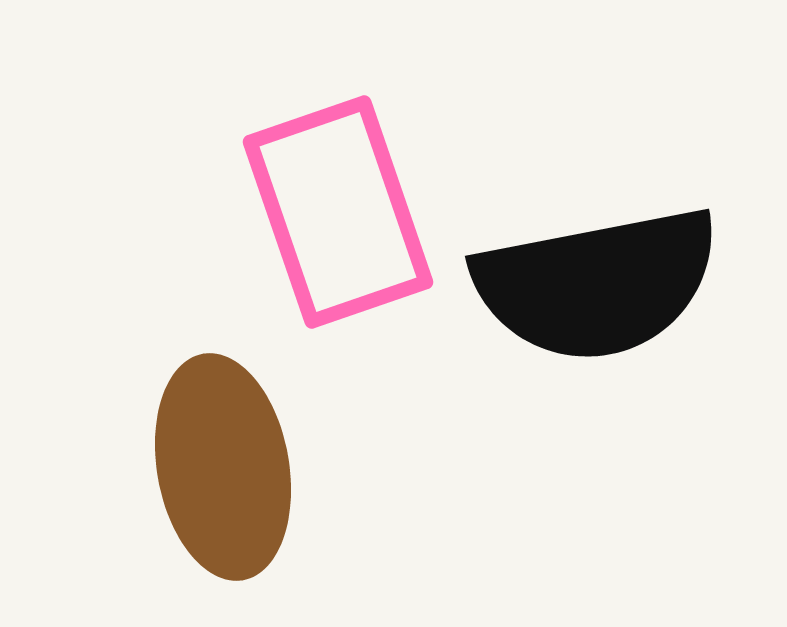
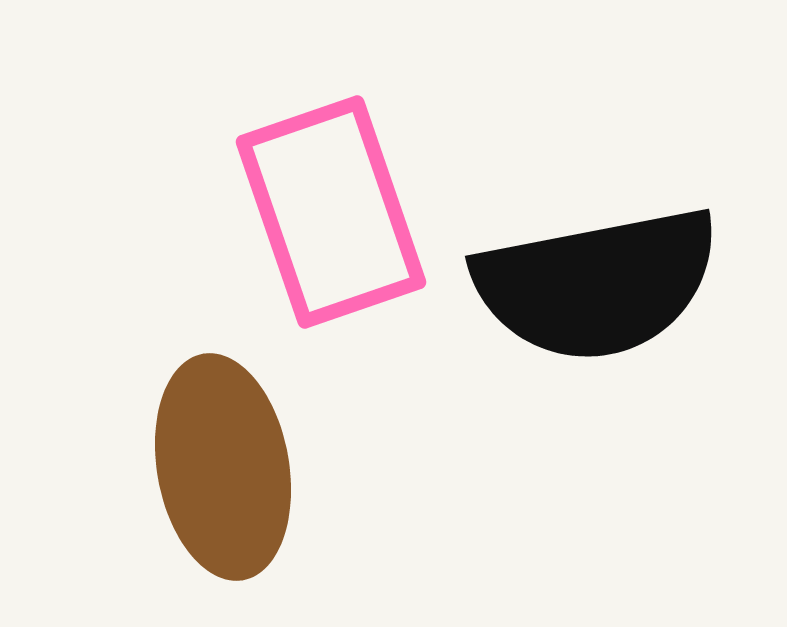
pink rectangle: moved 7 px left
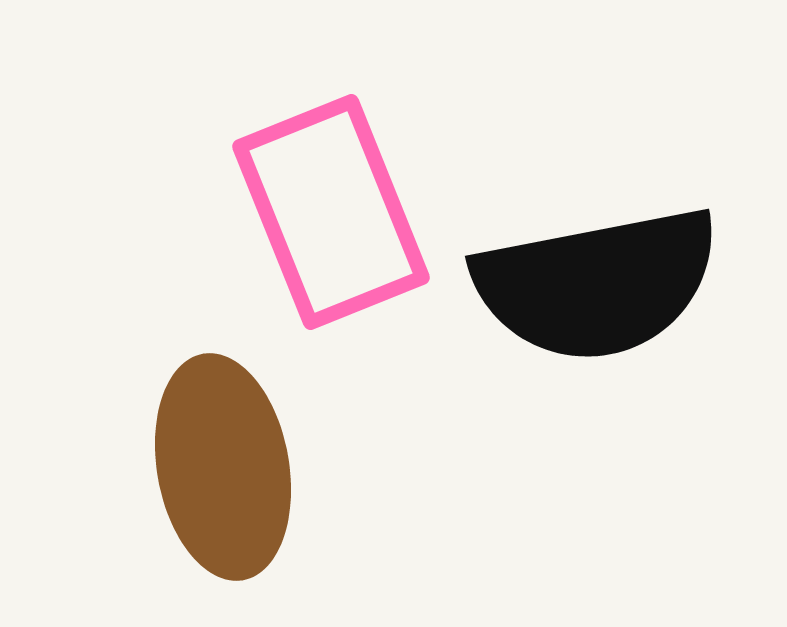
pink rectangle: rotated 3 degrees counterclockwise
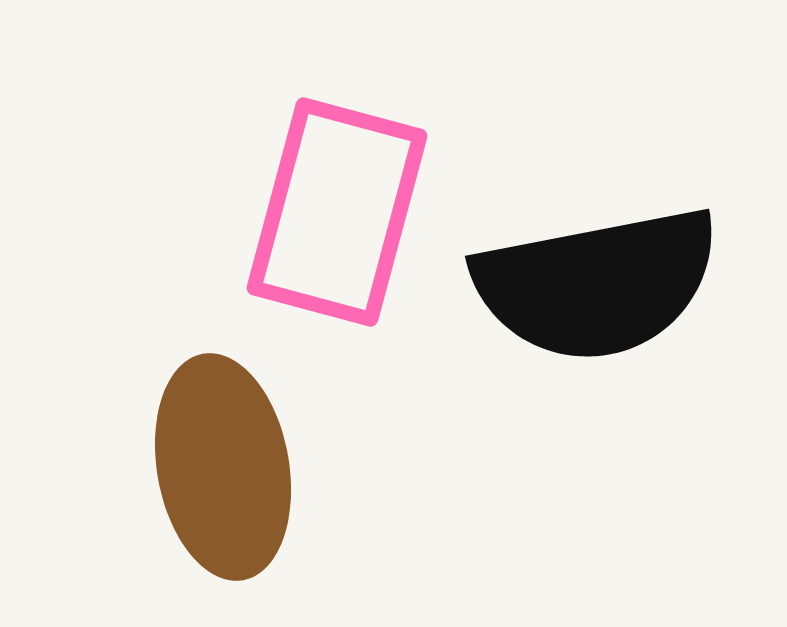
pink rectangle: moved 6 px right; rotated 37 degrees clockwise
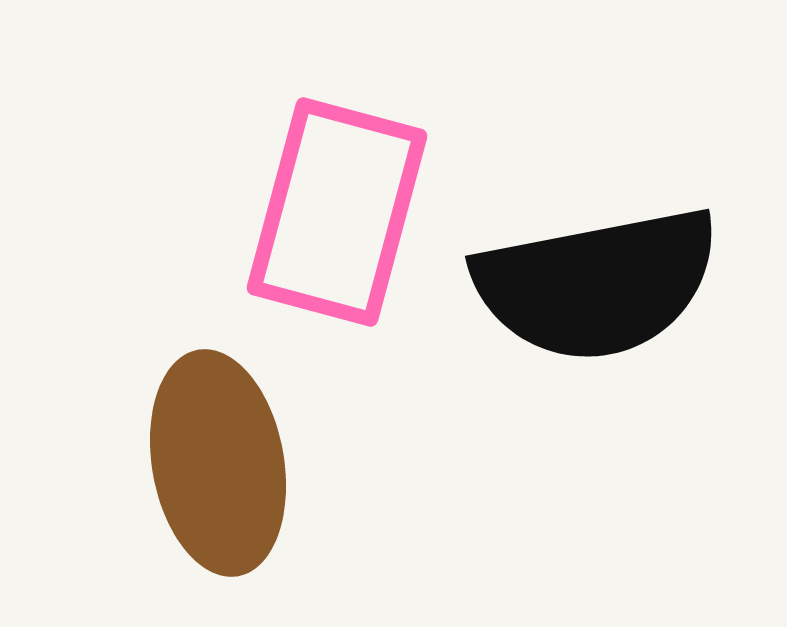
brown ellipse: moved 5 px left, 4 px up
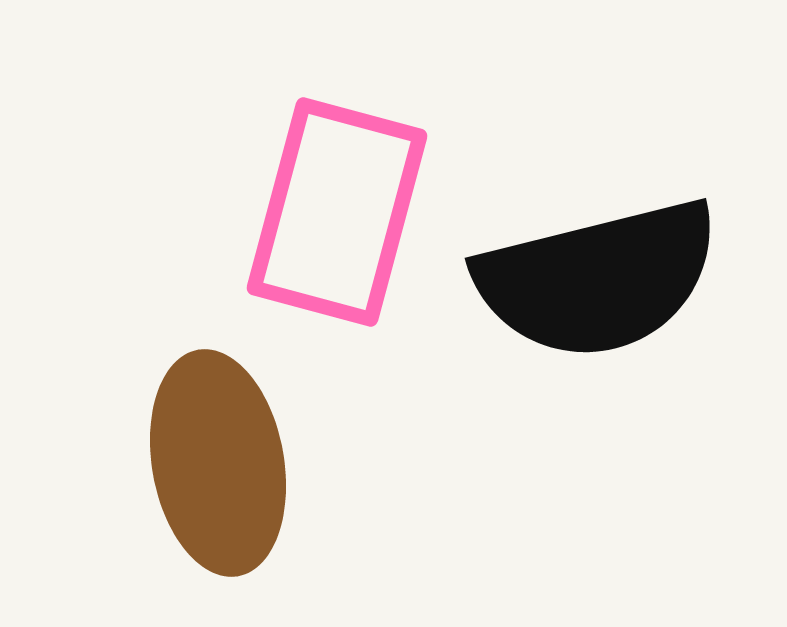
black semicircle: moved 1 px right, 5 px up; rotated 3 degrees counterclockwise
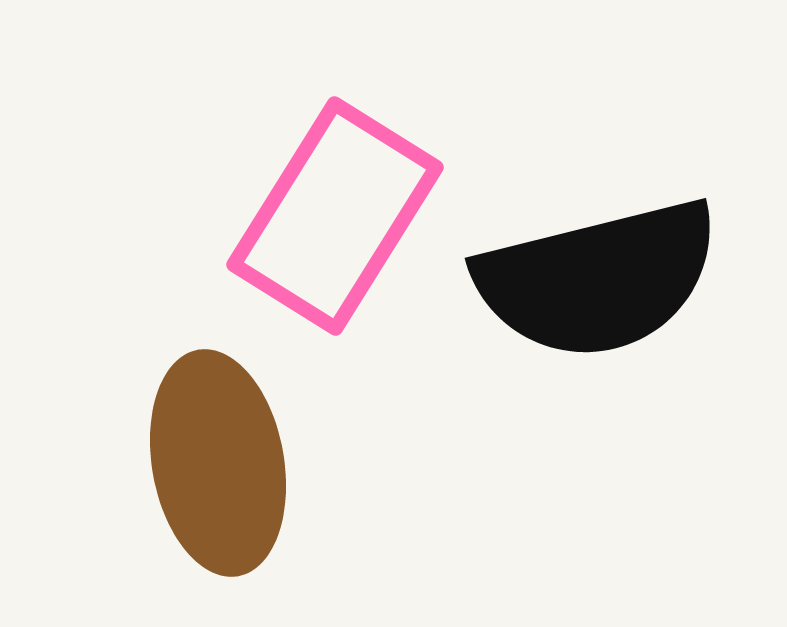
pink rectangle: moved 2 px left, 4 px down; rotated 17 degrees clockwise
